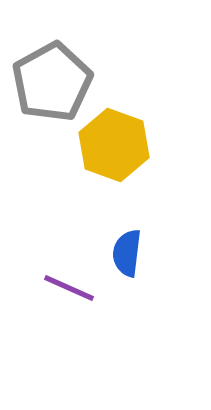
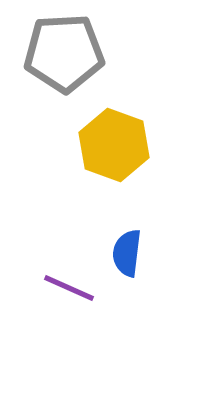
gray pentagon: moved 12 px right, 29 px up; rotated 26 degrees clockwise
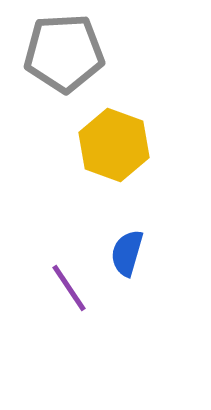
blue semicircle: rotated 9 degrees clockwise
purple line: rotated 32 degrees clockwise
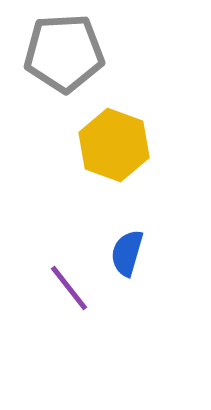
purple line: rotated 4 degrees counterclockwise
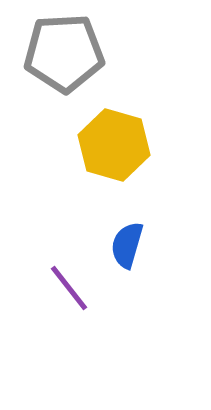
yellow hexagon: rotated 4 degrees counterclockwise
blue semicircle: moved 8 px up
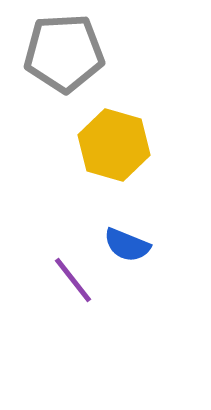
blue semicircle: rotated 84 degrees counterclockwise
purple line: moved 4 px right, 8 px up
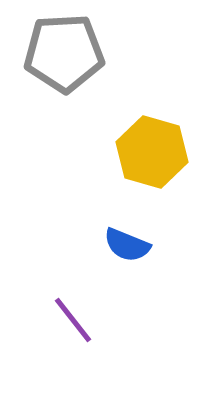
yellow hexagon: moved 38 px right, 7 px down
purple line: moved 40 px down
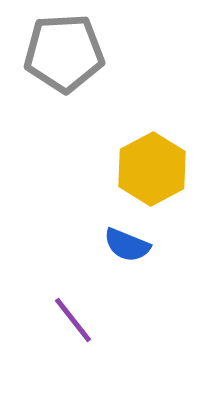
yellow hexagon: moved 17 px down; rotated 16 degrees clockwise
